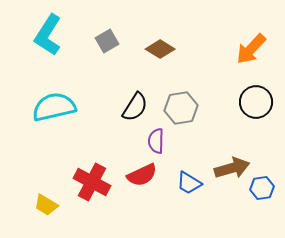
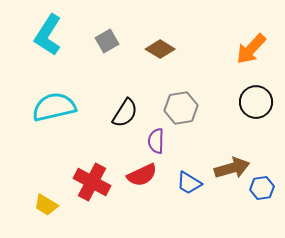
black semicircle: moved 10 px left, 6 px down
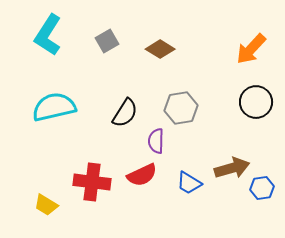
red cross: rotated 21 degrees counterclockwise
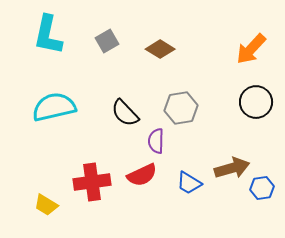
cyan L-shape: rotated 21 degrees counterclockwise
black semicircle: rotated 104 degrees clockwise
red cross: rotated 15 degrees counterclockwise
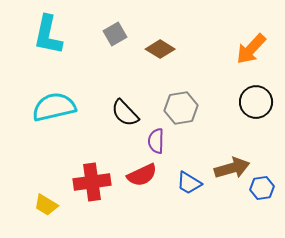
gray square: moved 8 px right, 7 px up
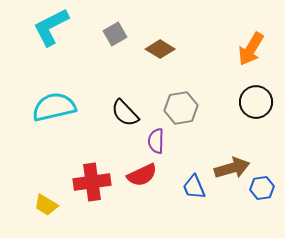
cyan L-shape: moved 3 px right, 8 px up; rotated 51 degrees clockwise
orange arrow: rotated 12 degrees counterclockwise
blue trapezoid: moved 5 px right, 4 px down; rotated 36 degrees clockwise
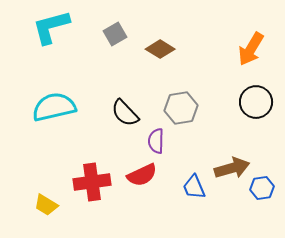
cyan L-shape: rotated 12 degrees clockwise
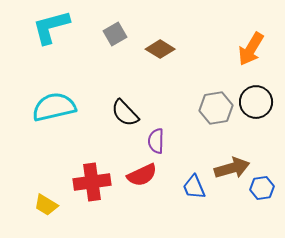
gray hexagon: moved 35 px right
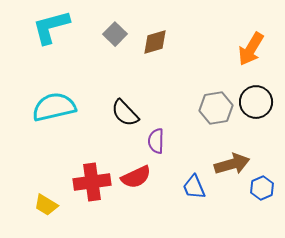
gray square: rotated 15 degrees counterclockwise
brown diamond: moved 5 px left, 7 px up; rotated 48 degrees counterclockwise
brown arrow: moved 4 px up
red semicircle: moved 6 px left, 2 px down
blue hexagon: rotated 15 degrees counterclockwise
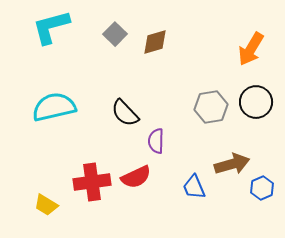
gray hexagon: moved 5 px left, 1 px up
